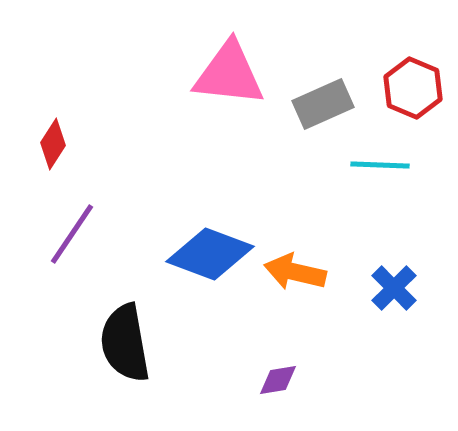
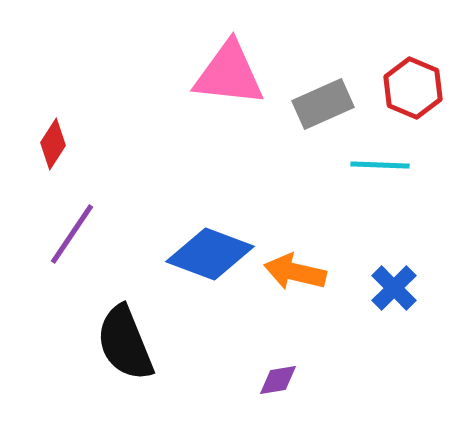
black semicircle: rotated 12 degrees counterclockwise
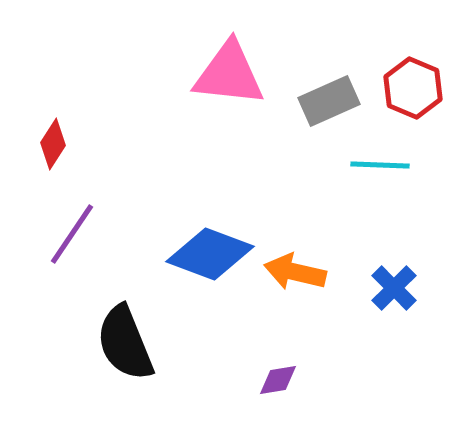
gray rectangle: moved 6 px right, 3 px up
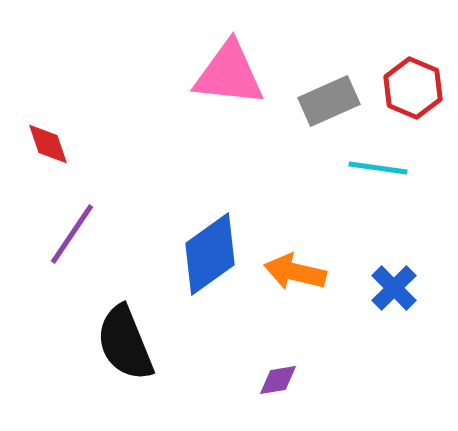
red diamond: moved 5 px left; rotated 51 degrees counterclockwise
cyan line: moved 2 px left, 3 px down; rotated 6 degrees clockwise
blue diamond: rotated 56 degrees counterclockwise
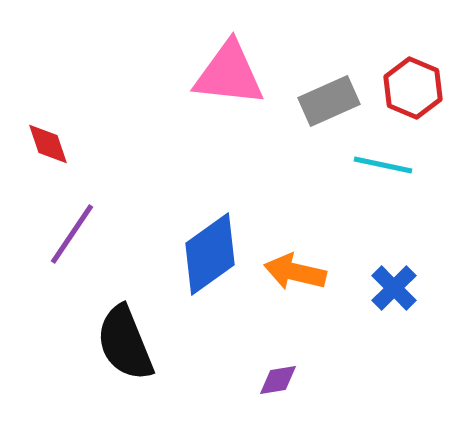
cyan line: moved 5 px right, 3 px up; rotated 4 degrees clockwise
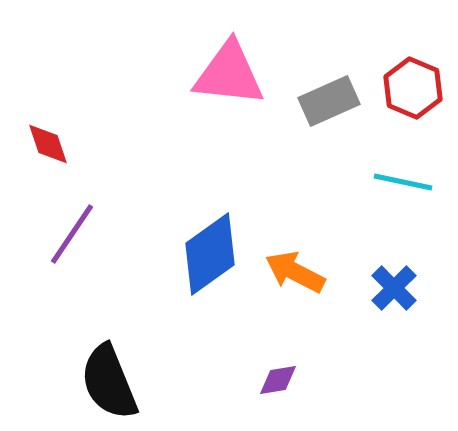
cyan line: moved 20 px right, 17 px down
orange arrow: rotated 14 degrees clockwise
black semicircle: moved 16 px left, 39 px down
